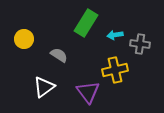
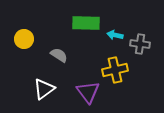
green rectangle: rotated 60 degrees clockwise
cyan arrow: rotated 21 degrees clockwise
white triangle: moved 2 px down
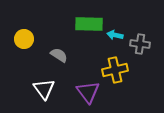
green rectangle: moved 3 px right, 1 px down
white triangle: rotated 30 degrees counterclockwise
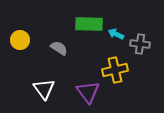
cyan arrow: moved 1 px right, 1 px up; rotated 14 degrees clockwise
yellow circle: moved 4 px left, 1 px down
gray semicircle: moved 7 px up
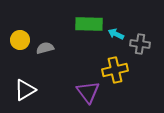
gray semicircle: moved 14 px left; rotated 48 degrees counterclockwise
white triangle: moved 19 px left, 1 px down; rotated 35 degrees clockwise
